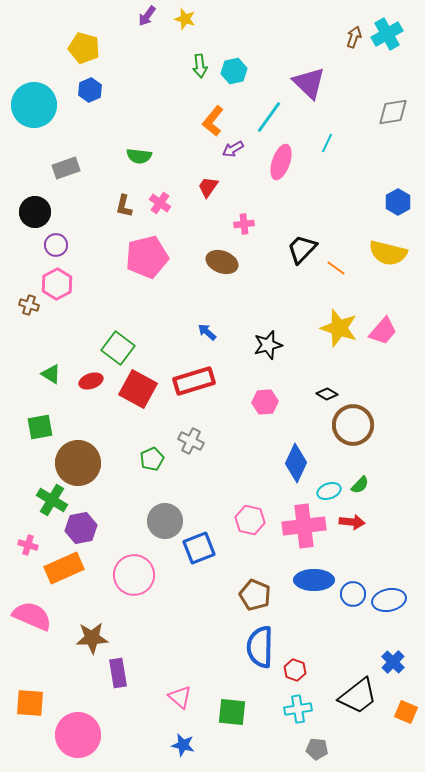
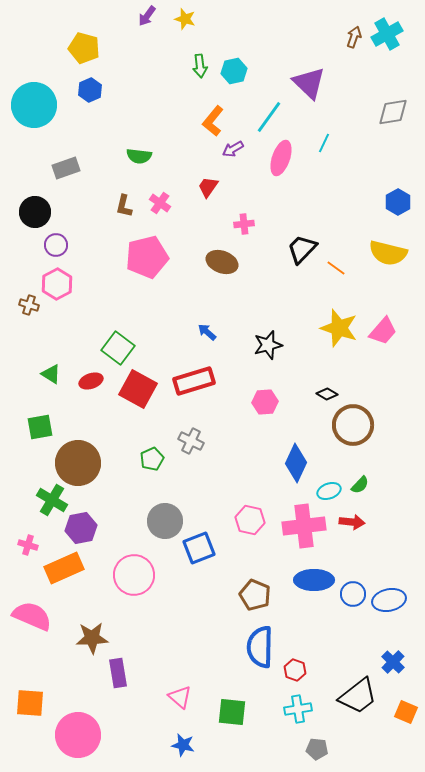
cyan line at (327, 143): moved 3 px left
pink ellipse at (281, 162): moved 4 px up
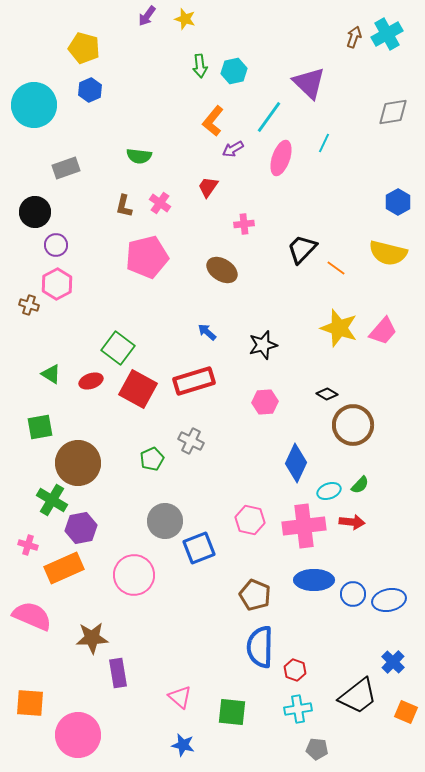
brown ellipse at (222, 262): moved 8 px down; rotated 12 degrees clockwise
black star at (268, 345): moved 5 px left
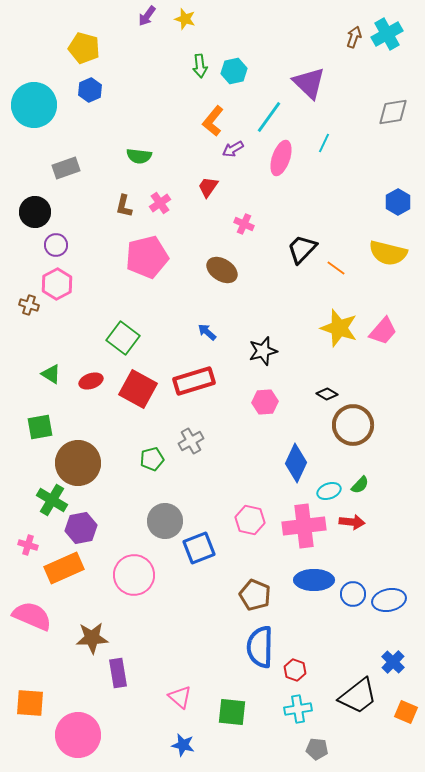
pink cross at (160, 203): rotated 20 degrees clockwise
pink cross at (244, 224): rotated 30 degrees clockwise
black star at (263, 345): moved 6 px down
green square at (118, 348): moved 5 px right, 10 px up
gray cross at (191, 441): rotated 35 degrees clockwise
green pentagon at (152, 459): rotated 10 degrees clockwise
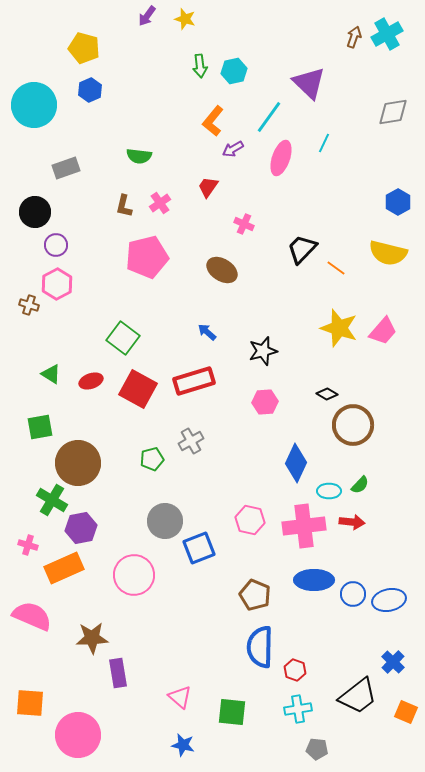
cyan ellipse at (329, 491): rotated 20 degrees clockwise
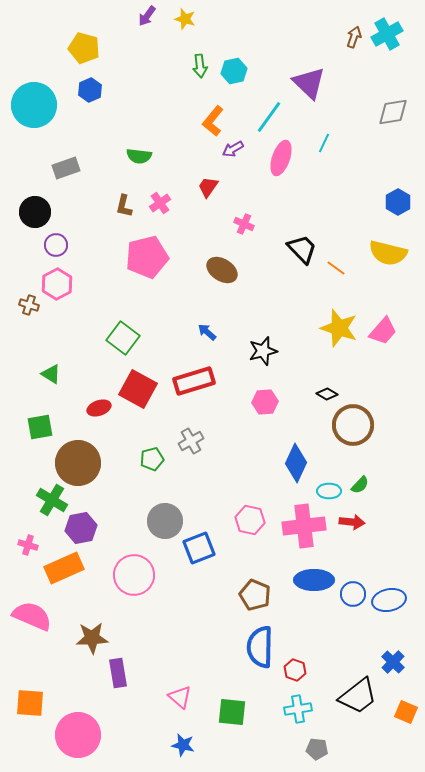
black trapezoid at (302, 249): rotated 92 degrees clockwise
red ellipse at (91, 381): moved 8 px right, 27 px down
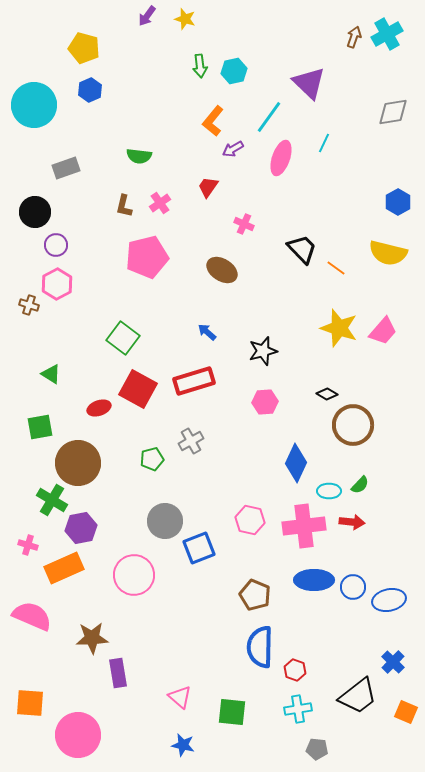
blue circle at (353, 594): moved 7 px up
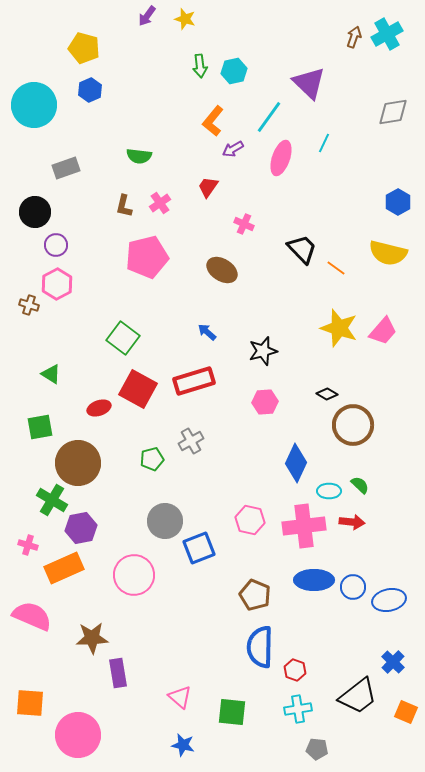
green semicircle at (360, 485): rotated 90 degrees counterclockwise
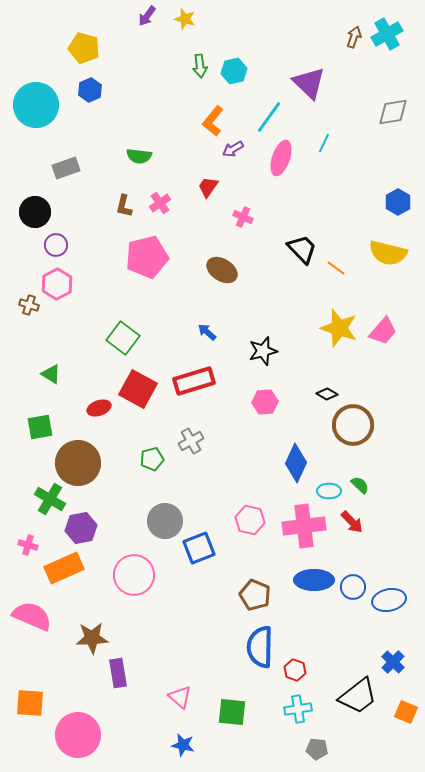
cyan circle at (34, 105): moved 2 px right
pink cross at (244, 224): moved 1 px left, 7 px up
green cross at (52, 500): moved 2 px left, 1 px up
red arrow at (352, 522): rotated 40 degrees clockwise
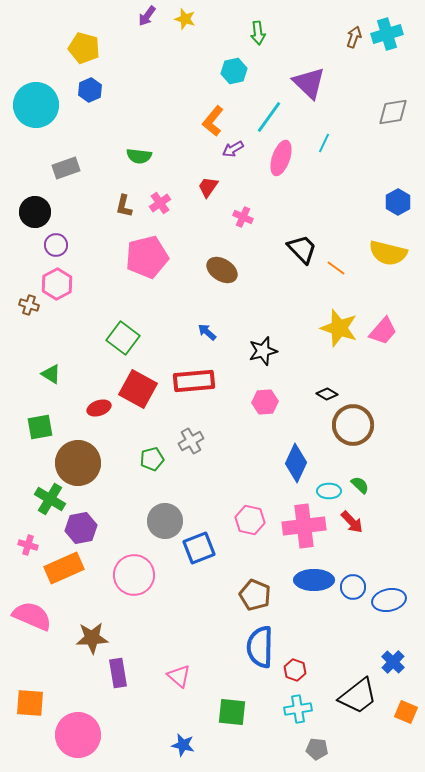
cyan cross at (387, 34): rotated 12 degrees clockwise
green arrow at (200, 66): moved 58 px right, 33 px up
red rectangle at (194, 381): rotated 12 degrees clockwise
pink triangle at (180, 697): moved 1 px left, 21 px up
